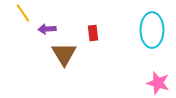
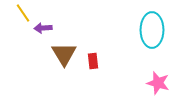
purple arrow: moved 4 px left, 1 px up
red rectangle: moved 28 px down
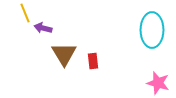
yellow line: moved 2 px right; rotated 12 degrees clockwise
purple arrow: rotated 18 degrees clockwise
